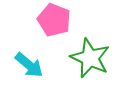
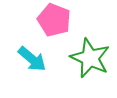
cyan arrow: moved 3 px right, 6 px up
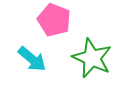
green star: moved 2 px right
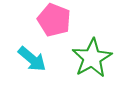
green star: rotated 18 degrees clockwise
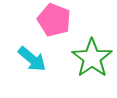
green star: rotated 6 degrees counterclockwise
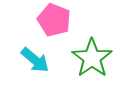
cyan arrow: moved 3 px right, 1 px down
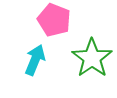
cyan arrow: rotated 108 degrees counterclockwise
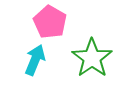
pink pentagon: moved 4 px left, 2 px down; rotated 8 degrees clockwise
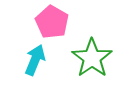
pink pentagon: moved 2 px right
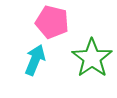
pink pentagon: rotated 16 degrees counterclockwise
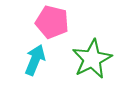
green star: moved 1 px down; rotated 9 degrees clockwise
